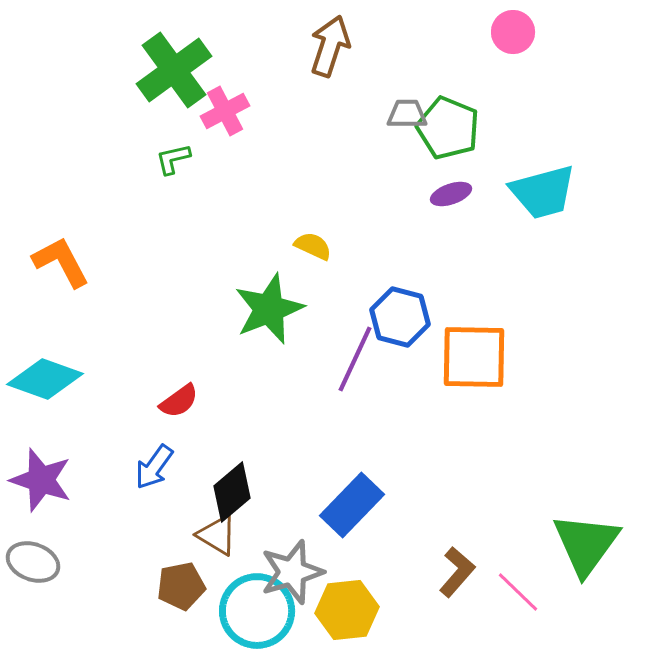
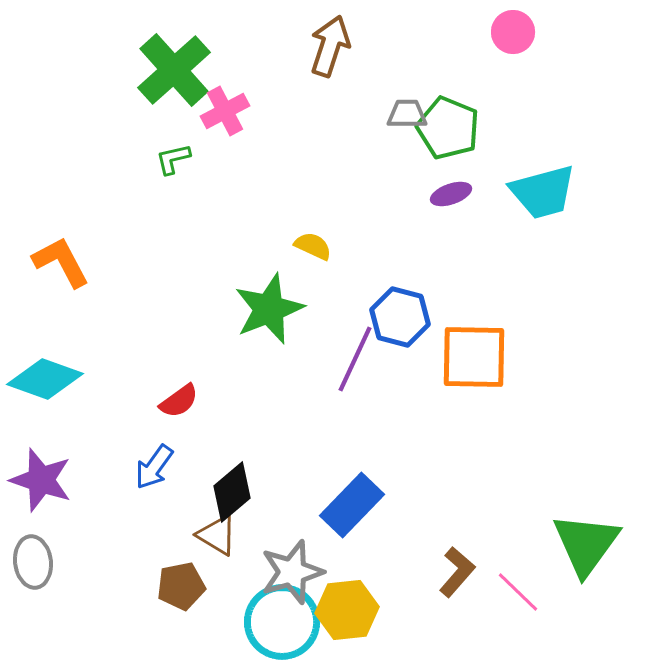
green cross: rotated 6 degrees counterclockwise
gray ellipse: rotated 63 degrees clockwise
cyan circle: moved 25 px right, 11 px down
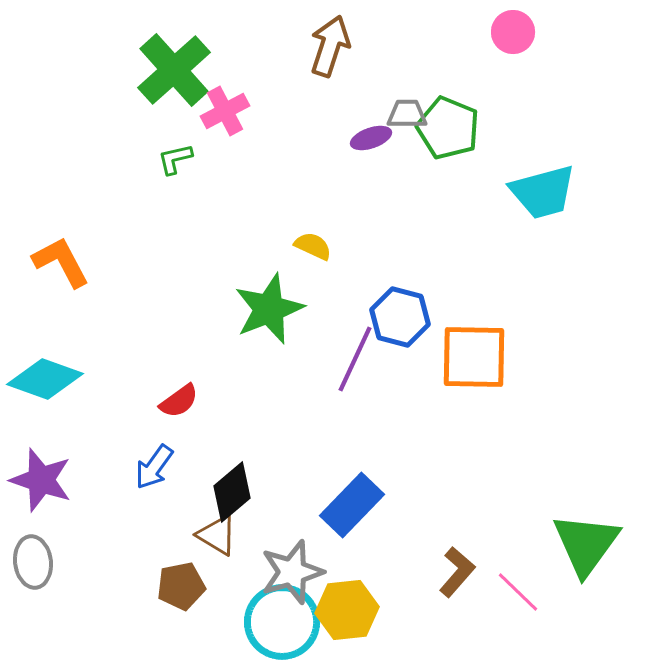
green L-shape: moved 2 px right
purple ellipse: moved 80 px left, 56 px up
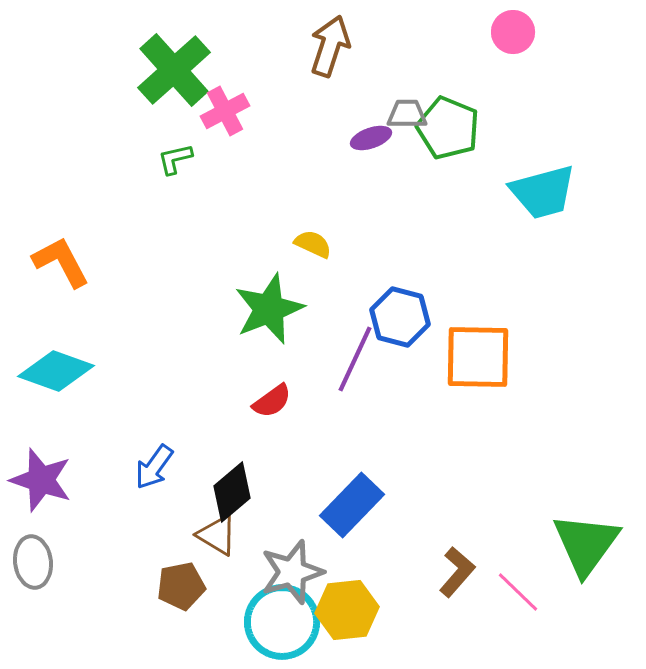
yellow semicircle: moved 2 px up
orange square: moved 4 px right
cyan diamond: moved 11 px right, 8 px up
red semicircle: moved 93 px right
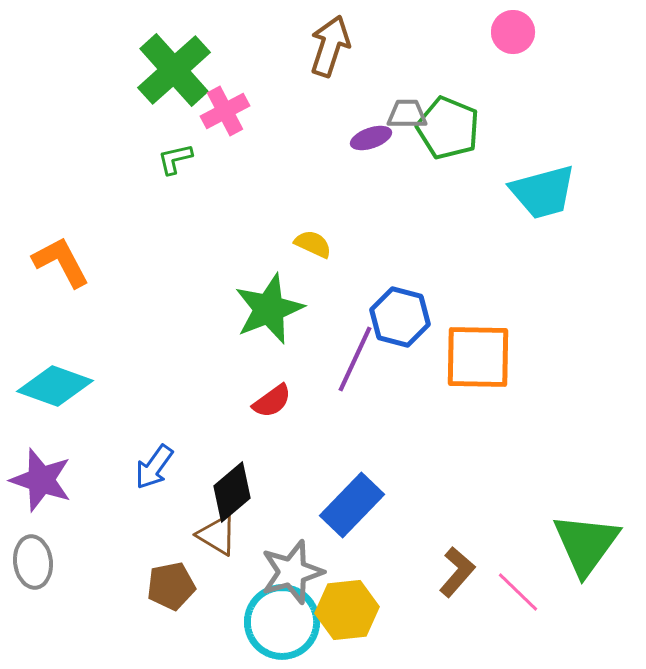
cyan diamond: moved 1 px left, 15 px down
brown pentagon: moved 10 px left
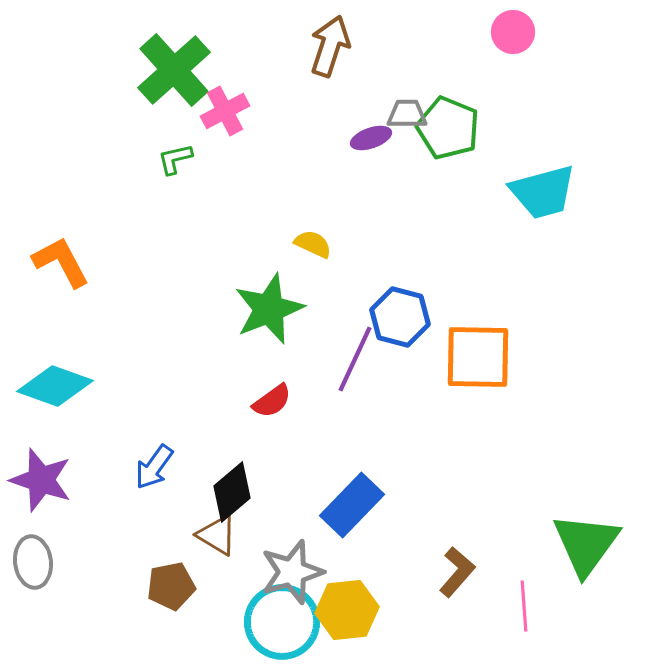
pink line: moved 6 px right, 14 px down; rotated 42 degrees clockwise
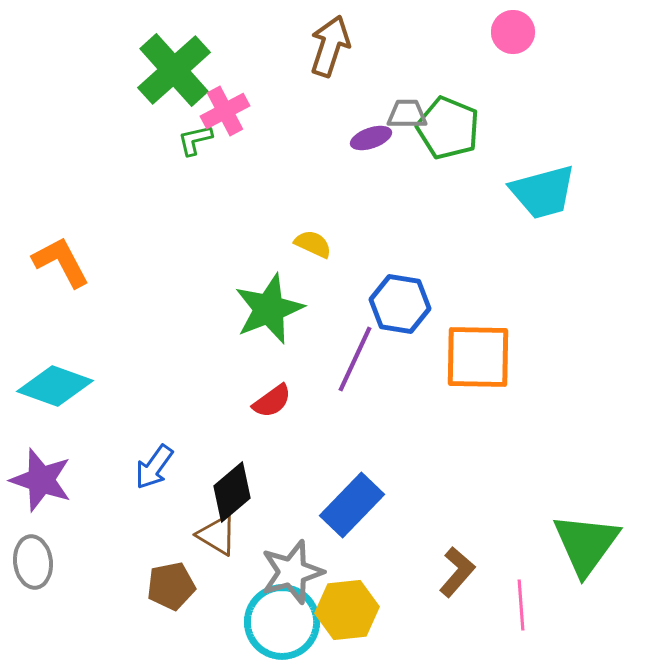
green L-shape: moved 20 px right, 19 px up
blue hexagon: moved 13 px up; rotated 6 degrees counterclockwise
pink line: moved 3 px left, 1 px up
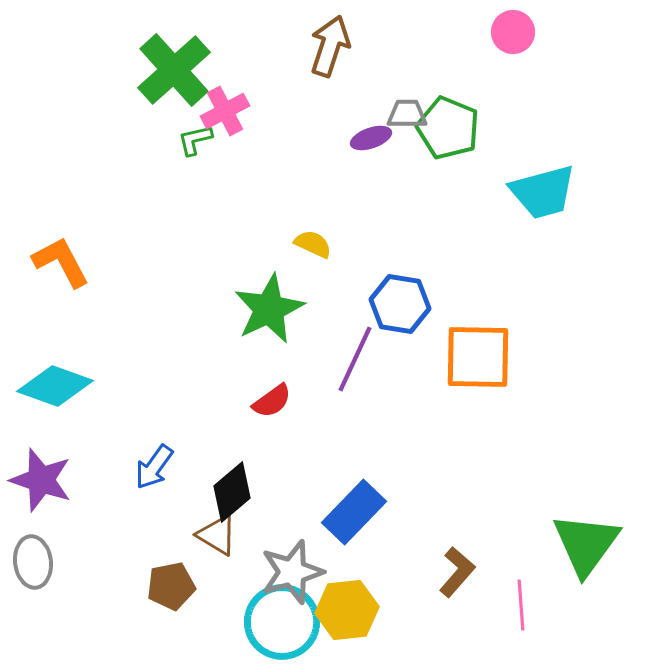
green star: rotated 4 degrees counterclockwise
blue rectangle: moved 2 px right, 7 px down
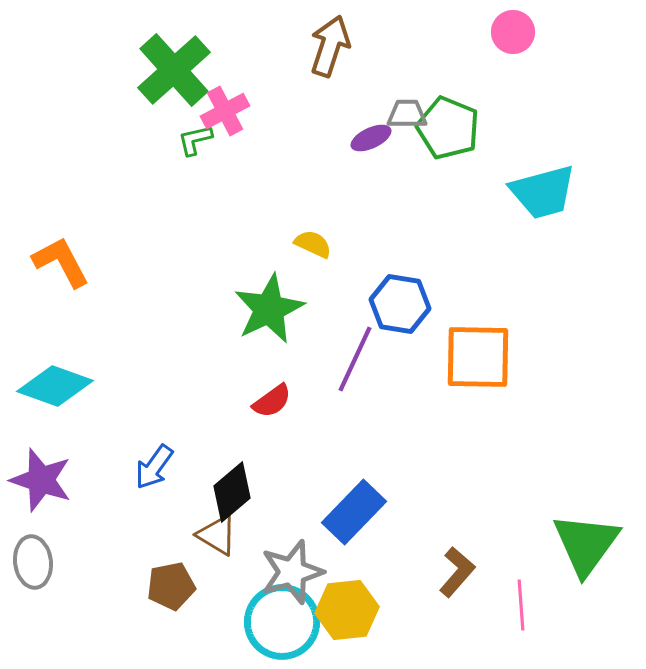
purple ellipse: rotated 6 degrees counterclockwise
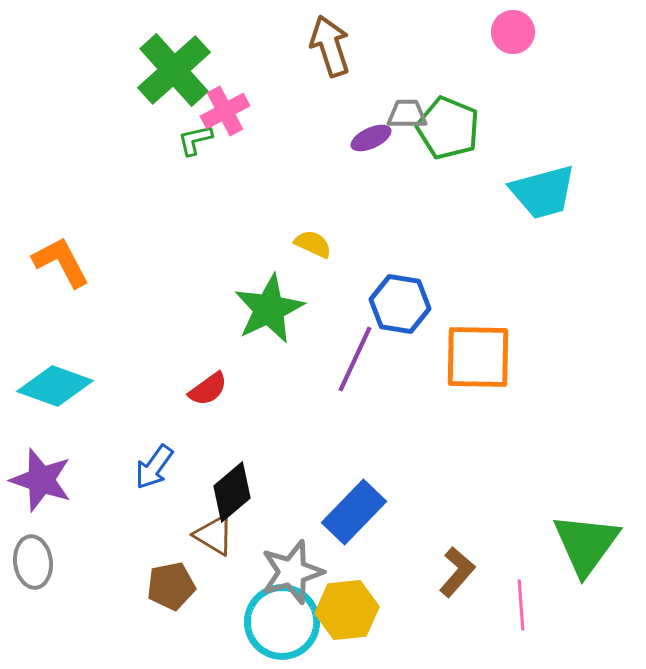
brown arrow: rotated 36 degrees counterclockwise
red semicircle: moved 64 px left, 12 px up
brown triangle: moved 3 px left
